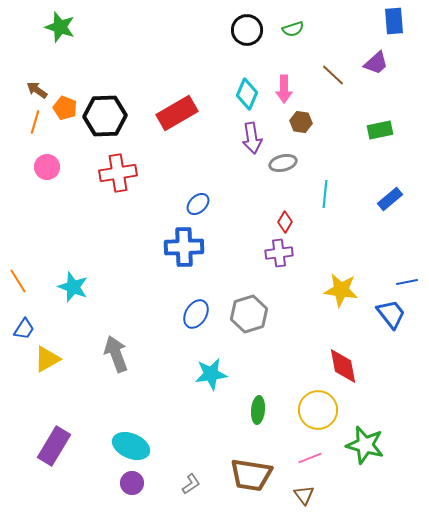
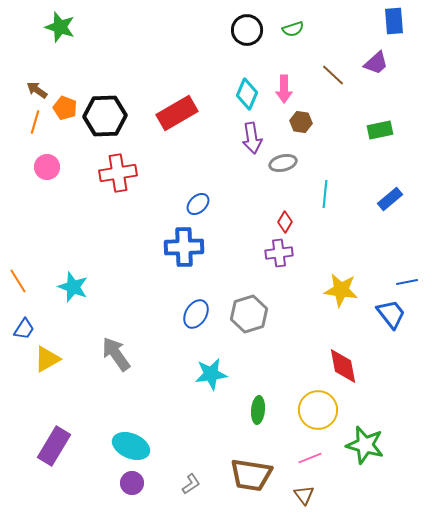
gray arrow at (116, 354): rotated 15 degrees counterclockwise
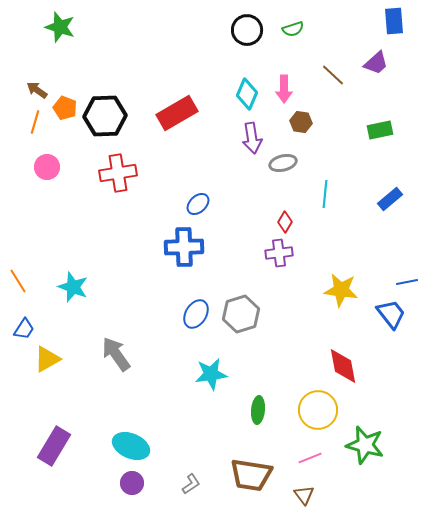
gray hexagon at (249, 314): moved 8 px left
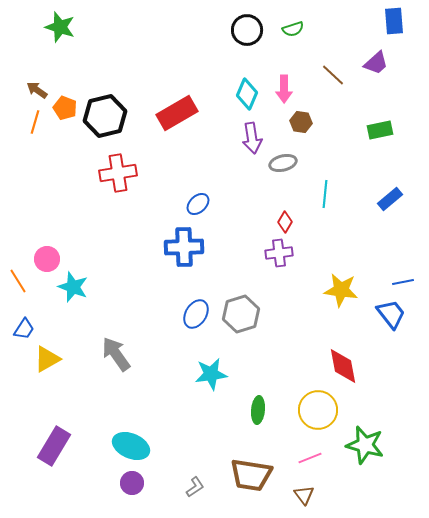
black hexagon at (105, 116): rotated 12 degrees counterclockwise
pink circle at (47, 167): moved 92 px down
blue line at (407, 282): moved 4 px left
gray L-shape at (191, 484): moved 4 px right, 3 px down
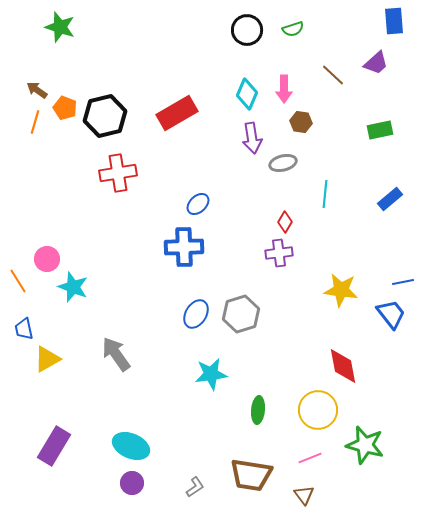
blue trapezoid at (24, 329): rotated 135 degrees clockwise
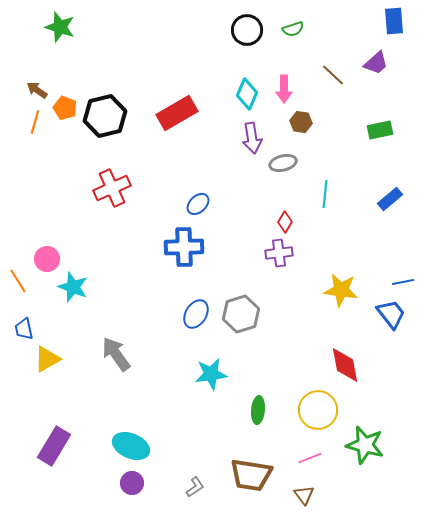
red cross at (118, 173): moved 6 px left, 15 px down; rotated 15 degrees counterclockwise
red diamond at (343, 366): moved 2 px right, 1 px up
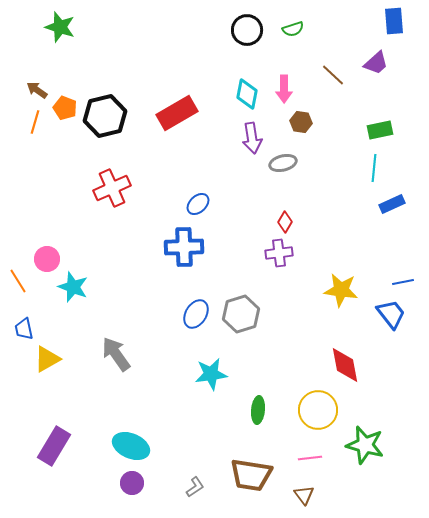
cyan diamond at (247, 94): rotated 12 degrees counterclockwise
cyan line at (325, 194): moved 49 px right, 26 px up
blue rectangle at (390, 199): moved 2 px right, 5 px down; rotated 15 degrees clockwise
pink line at (310, 458): rotated 15 degrees clockwise
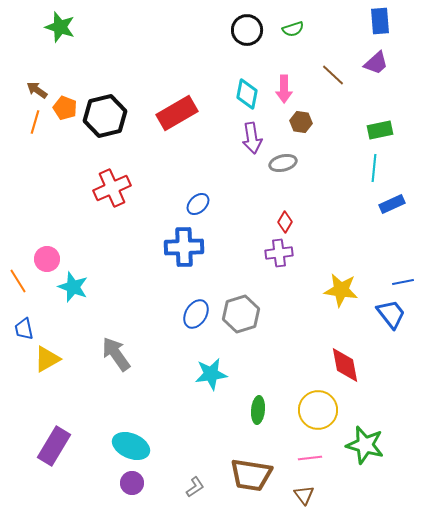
blue rectangle at (394, 21): moved 14 px left
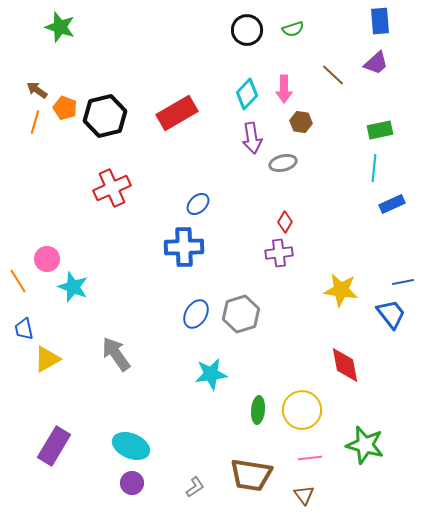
cyan diamond at (247, 94): rotated 32 degrees clockwise
yellow circle at (318, 410): moved 16 px left
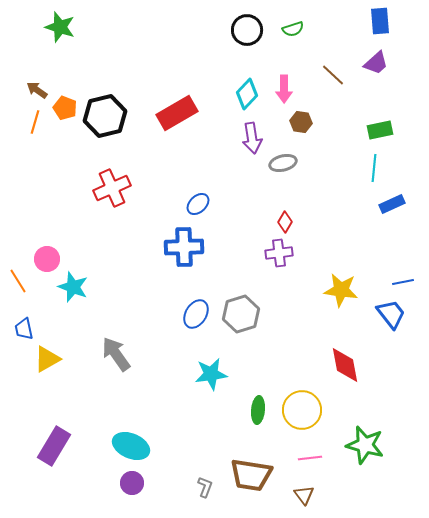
gray L-shape at (195, 487): moved 10 px right; rotated 35 degrees counterclockwise
